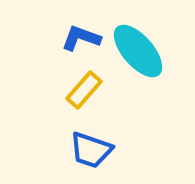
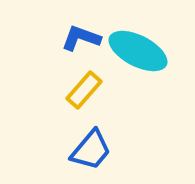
cyan ellipse: rotated 22 degrees counterclockwise
blue trapezoid: rotated 69 degrees counterclockwise
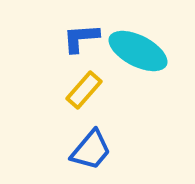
blue L-shape: rotated 24 degrees counterclockwise
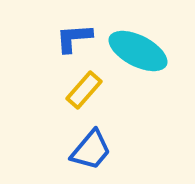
blue L-shape: moved 7 px left
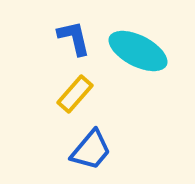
blue L-shape: rotated 81 degrees clockwise
yellow rectangle: moved 9 px left, 4 px down
